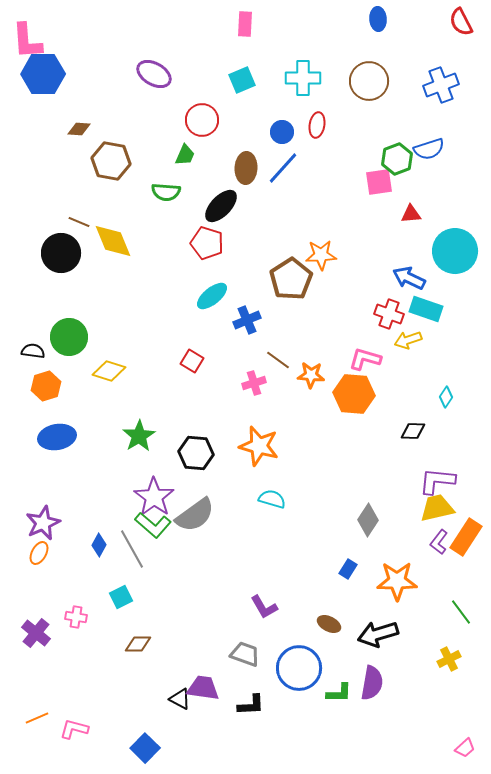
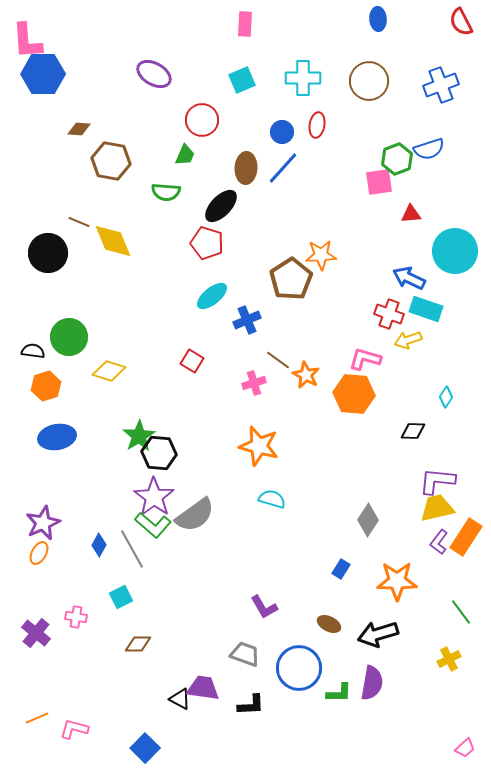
black circle at (61, 253): moved 13 px left
orange star at (311, 375): moved 5 px left; rotated 24 degrees clockwise
black hexagon at (196, 453): moved 37 px left
blue rectangle at (348, 569): moved 7 px left
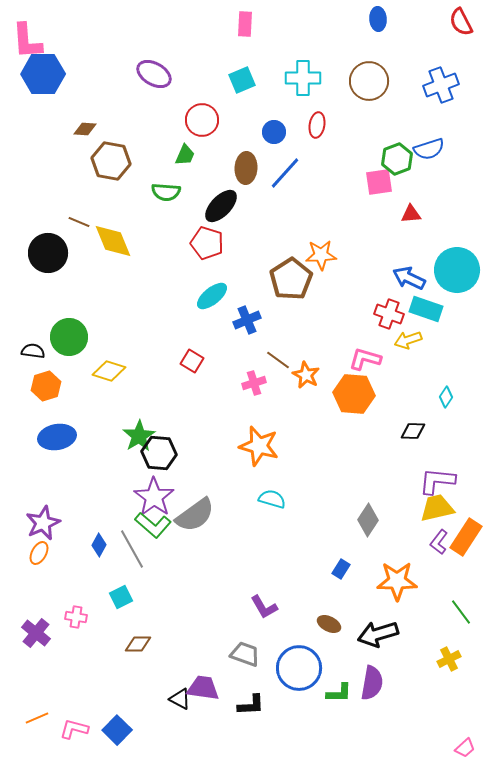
brown diamond at (79, 129): moved 6 px right
blue circle at (282, 132): moved 8 px left
blue line at (283, 168): moved 2 px right, 5 px down
cyan circle at (455, 251): moved 2 px right, 19 px down
blue square at (145, 748): moved 28 px left, 18 px up
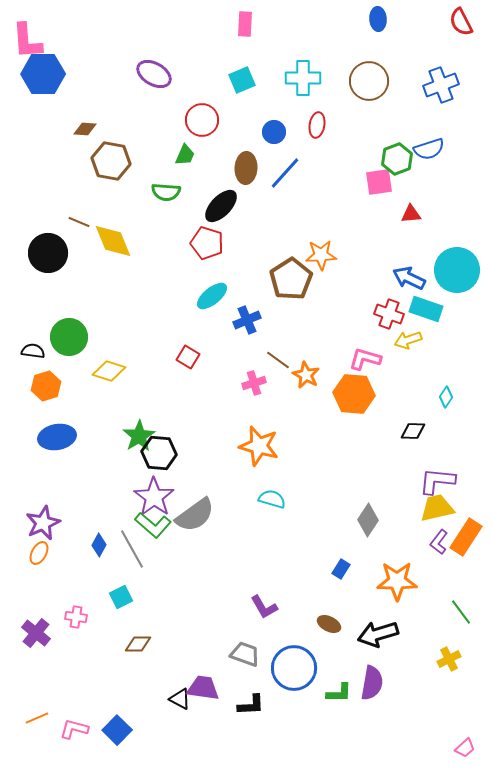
red square at (192, 361): moved 4 px left, 4 px up
blue circle at (299, 668): moved 5 px left
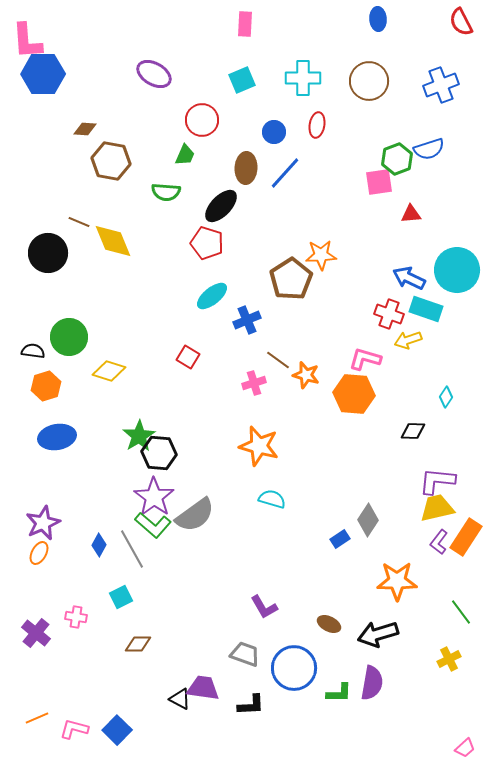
orange star at (306, 375): rotated 12 degrees counterclockwise
blue rectangle at (341, 569): moved 1 px left, 30 px up; rotated 24 degrees clockwise
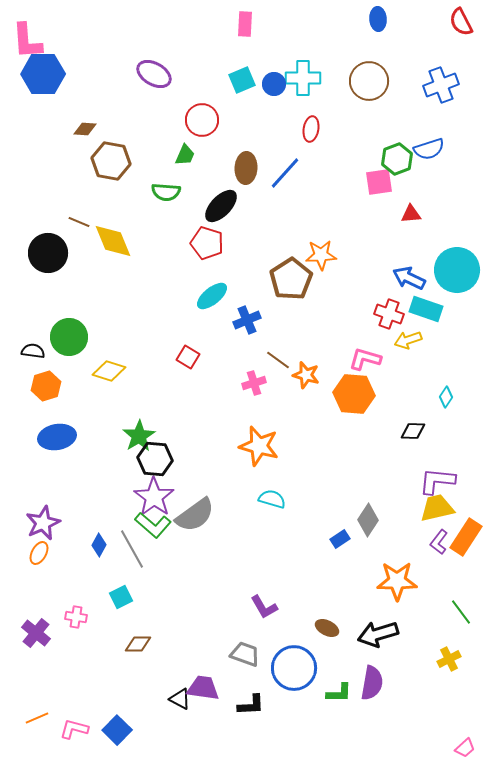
red ellipse at (317, 125): moved 6 px left, 4 px down
blue circle at (274, 132): moved 48 px up
black hexagon at (159, 453): moved 4 px left, 6 px down
brown ellipse at (329, 624): moved 2 px left, 4 px down
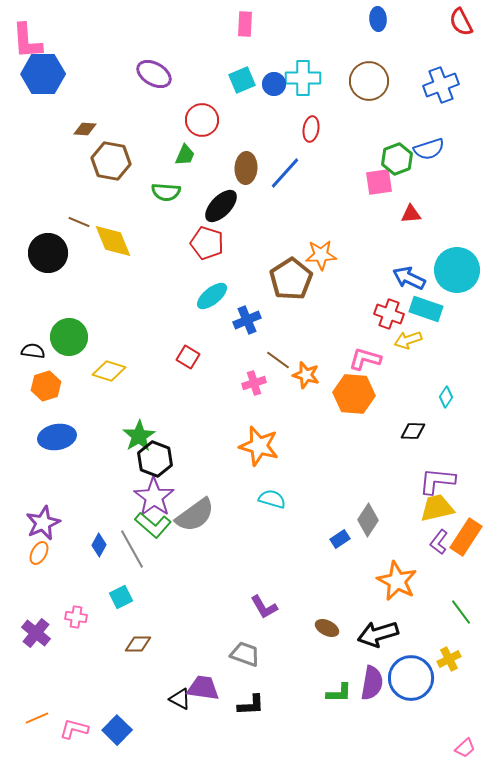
black hexagon at (155, 459): rotated 16 degrees clockwise
orange star at (397, 581): rotated 27 degrees clockwise
blue circle at (294, 668): moved 117 px right, 10 px down
